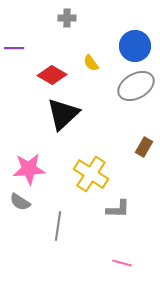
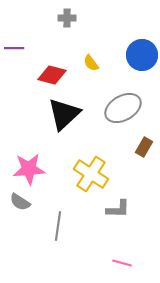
blue circle: moved 7 px right, 9 px down
red diamond: rotated 16 degrees counterclockwise
gray ellipse: moved 13 px left, 22 px down
black triangle: moved 1 px right
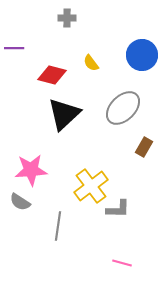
gray ellipse: rotated 15 degrees counterclockwise
pink star: moved 2 px right, 1 px down
yellow cross: moved 12 px down; rotated 20 degrees clockwise
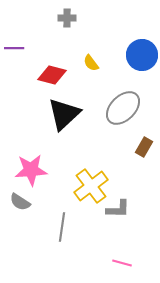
gray line: moved 4 px right, 1 px down
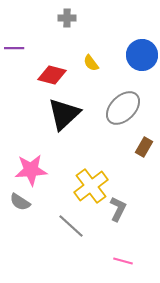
gray L-shape: rotated 65 degrees counterclockwise
gray line: moved 9 px right, 1 px up; rotated 56 degrees counterclockwise
pink line: moved 1 px right, 2 px up
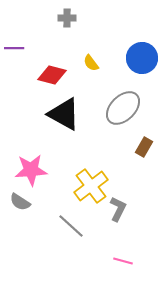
blue circle: moved 3 px down
black triangle: rotated 48 degrees counterclockwise
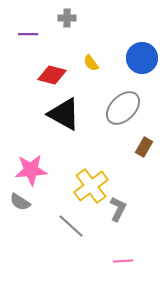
purple line: moved 14 px right, 14 px up
pink line: rotated 18 degrees counterclockwise
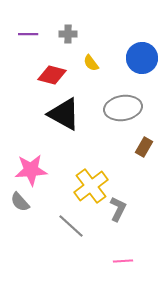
gray cross: moved 1 px right, 16 px down
gray ellipse: rotated 36 degrees clockwise
gray semicircle: rotated 15 degrees clockwise
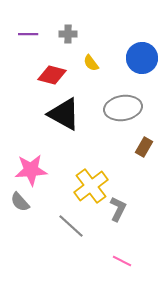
pink line: moved 1 px left; rotated 30 degrees clockwise
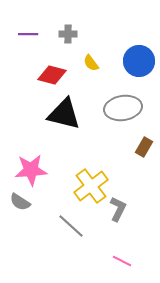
blue circle: moved 3 px left, 3 px down
black triangle: rotated 15 degrees counterclockwise
gray semicircle: rotated 15 degrees counterclockwise
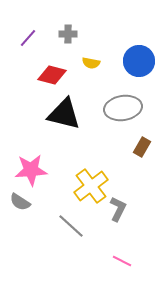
purple line: moved 4 px down; rotated 48 degrees counterclockwise
yellow semicircle: rotated 42 degrees counterclockwise
brown rectangle: moved 2 px left
